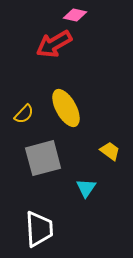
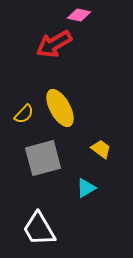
pink diamond: moved 4 px right
yellow ellipse: moved 6 px left
yellow trapezoid: moved 9 px left, 2 px up
cyan triangle: rotated 25 degrees clockwise
white trapezoid: rotated 153 degrees clockwise
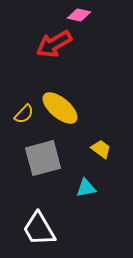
yellow ellipse: rotated 21 degrees counterclockwise
cyan triangle: rotated 20 degrees clockwise
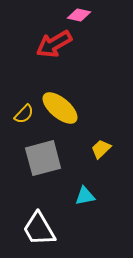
yellow trapezoid: rotated 80 degrees counterclockwise
cyan triangle: moved 1 px left, 8 px down
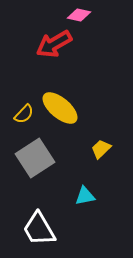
gray square: moved 8 px left; rotated 18 degrees counterclockwise
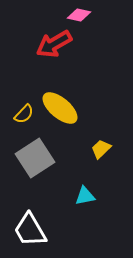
white trapezoid: moved 9 px left, 1 px down
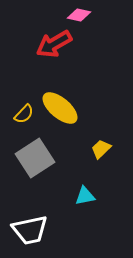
white trapezoid: rotated 72 degrees counterclockwise
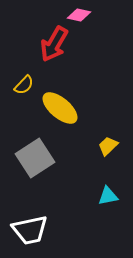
red arrow: rotated 30 degrees counterclockwise
yellow semicircle: moved 29 px up
yellow trapezoid: moved 7 px right, 3 px up
cyan triangle: moved 23 px right
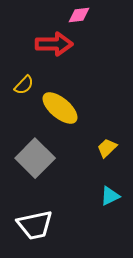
pink diamond: rotated 20 degrees counterclockwise
red arrow: rotated 120 degrees counterclockwise
yellow trapezoid: moved 1 px left, 2 px down
gray square: rotated 12 degrees counterclockwise
cyan triangle: moved 2 px right; rotated 15 degrees counterclockwise
white trapezoid: moved 5 px right, 5 px up
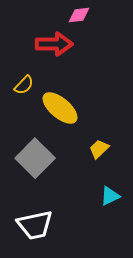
yellow trapezoid: moved 8 px left, 1 px down
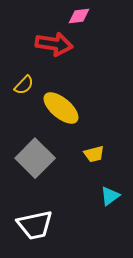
pink diamond: moved 1 px down
red arrow: rotated 9 degrees clockwise
yellow ellipse: moved 1 px right
yellow trapezoid: moved 5 px left, 5 px down; rotated 150 degrees counterclockwise
cyan triangle: rotated 10 degrees counterclockwise
